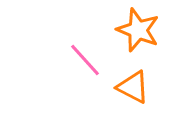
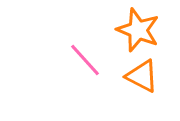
orange triangle: moved 9 px right, 11 px up
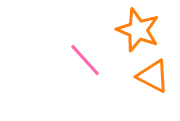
orange triangle: moved 11 px right
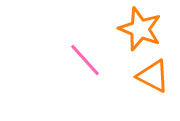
orange star: moved 2 px right, 1 px up
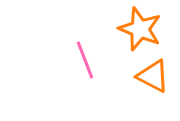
pink line: rotated 21 degrees clockwise
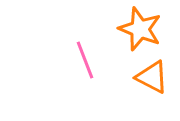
orange triangle: moved 1 px left, 1 px down
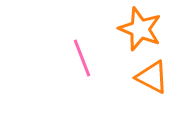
pink line: moved 3 px left, 2 px up
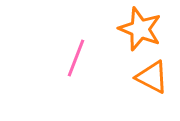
pink line: moved 6 px left; rotated 42 degrees clockwise
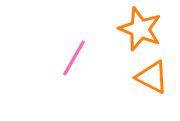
pink line: moved 2 px left; rotated 9 degrees clockwise
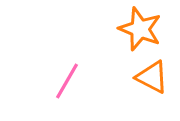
pink line: moved 7 px left, 23 px down
